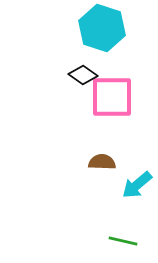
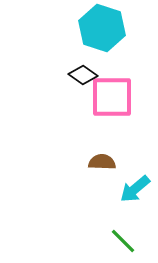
cyan arrow: moved 2 px left, 4 px down
green line: rotated 32 degrees clockwise
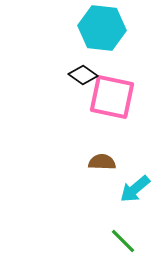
cyan hexagon: rotated 12 degrees counterclockwise
pink square: rotated 12 degrees clockwise
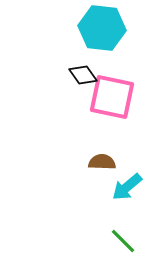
black diamond: rotated 20 degrees clockwise
cyan arrow: moved 8 px left, 2 px up
